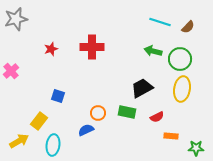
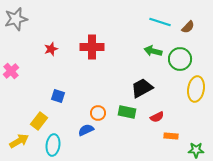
yellow ellipse: moved 14 px right
green star: moved 2 px down
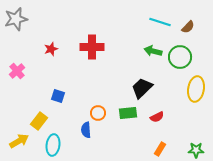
green circle: moved 2 px up
pink cross: moved 6 px right
black trapezoid: rotated 15 degrees counterclockwise
green rectangle: moved 1 px right, 1 px down; rotated 18 degrees counterclockwise
blue semicircle: rotated 70 degrees counterclockwise
orange rectangle: moved 11 px left, 13 px down; rotated 64 degrees counterclockwise
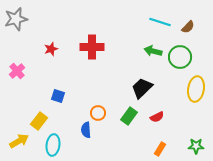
green rectangle: moved 1 px right, 3 px down; rotated 48 degrees counterclockwise
green star: moved 4 px up
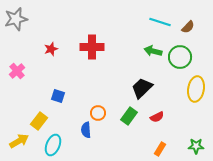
cyan ellipse: rotated 15 degrees clockwise
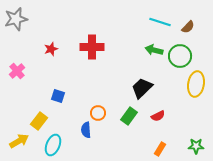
green arrow: moved 1 px right, 1 px up
green circle: moved 1 px up
yellow ellipse: moved 5 px up
red semicircle: moved 1 px right, 1 px up
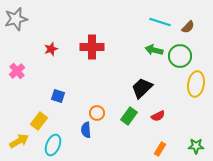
orange circle: moved 1 px left
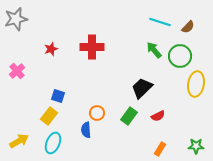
green arrow: rotated 36 degrees clockwise
yellow rectangle: moved 10 px right, 5 px up
cyan ellipse: moved 2 px up
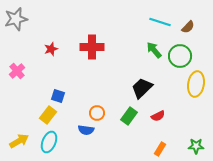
yellow rectangle: moved 1 px left, 1 px up
blue semicircle: rotated 77 degrees counterclockwise
cyan ellipse: moved 4 px left, 1 px up
